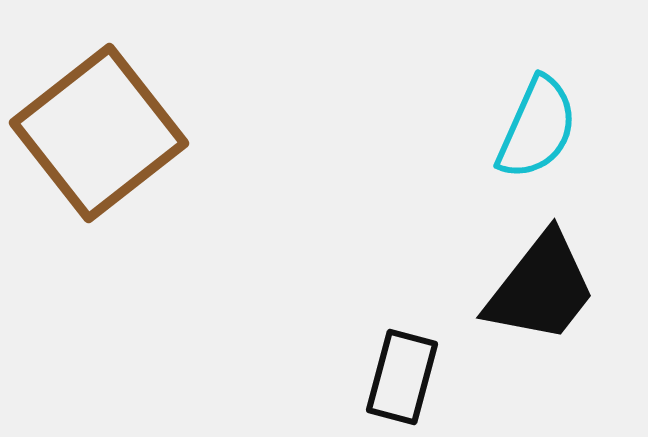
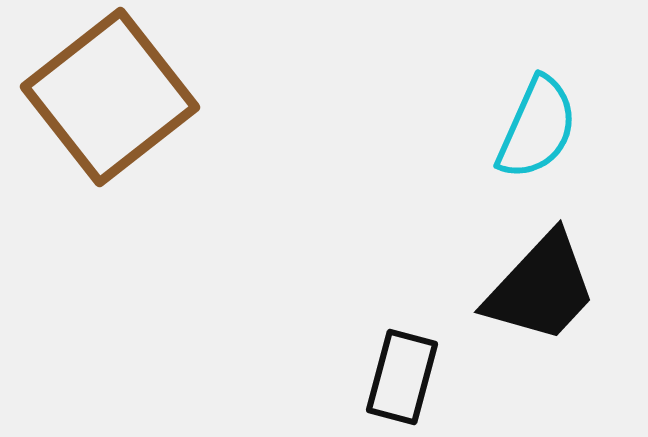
brown square: moved 11 px right, 36 px up
black trapezoid: rotated 5 degrees clockwise
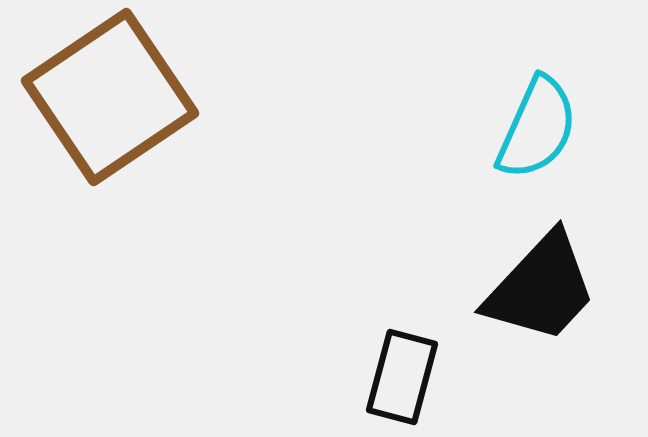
brown square: rotated 4 degrees clockwise
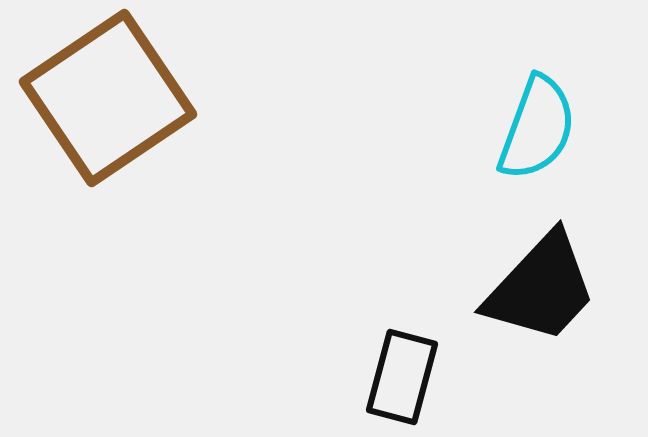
brown square: moved 2 px left, 1 px down
cyan semicircle: rotated 4 degrees counterclockwise
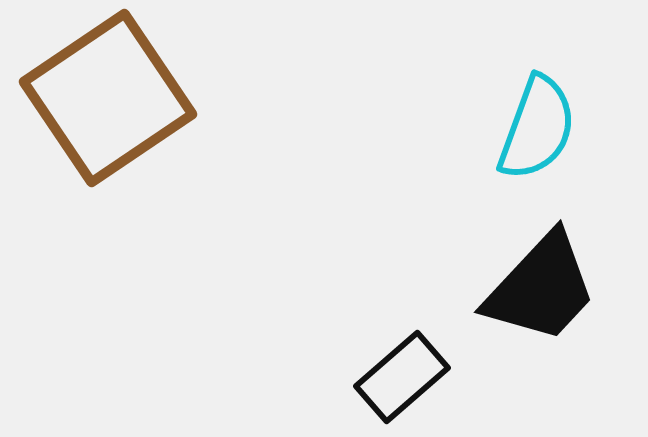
black rectangle: rotated 34 degrees clockwise
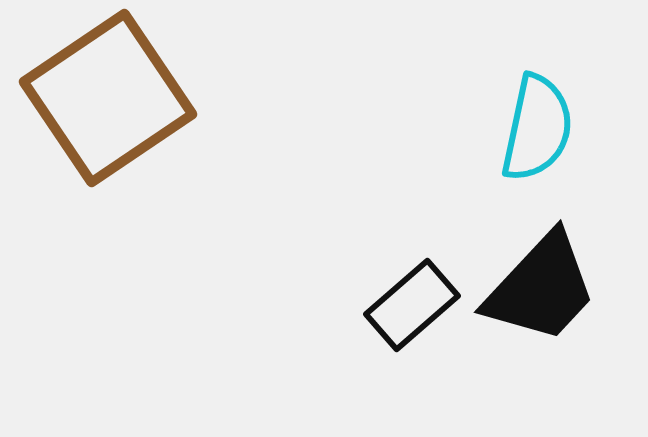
cyan semicircle: rotated 8 degrees counterclockwise
black rectangle: moved 10 px right, 72 px up
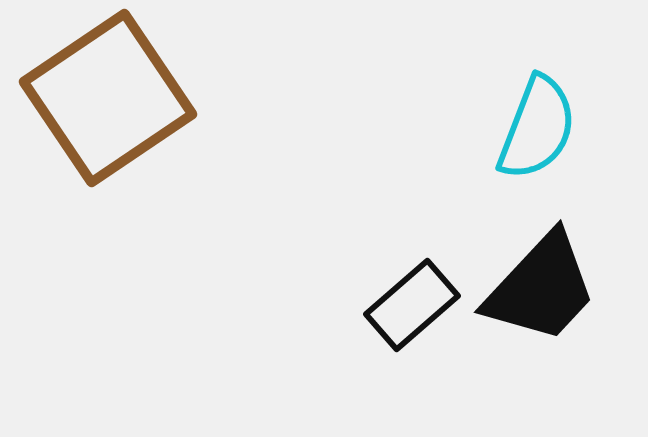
cyan semicircle: rotated 9 degrees clockwise
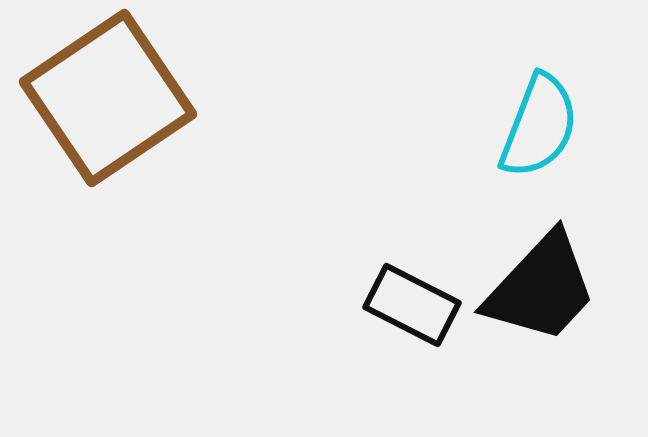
cyan semicircle: moved 2 px right, 2 px up
black rectangle: rotated 68 degrees clockwise
